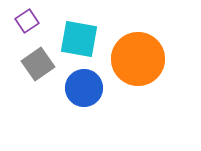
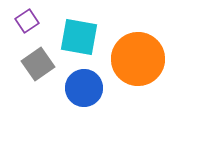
cyan square: moved 2 px up
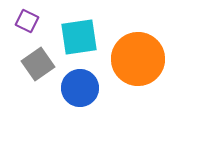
purple square: rotated 30 degrees counterclockwise
cyan square: rotated 18 degrees counterclockwise
blue circle: moved 4 px left
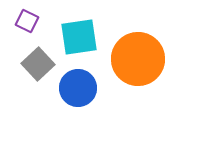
gray square: rotated 8 degrees counterclockwise
blue circle: moved 2 px left
